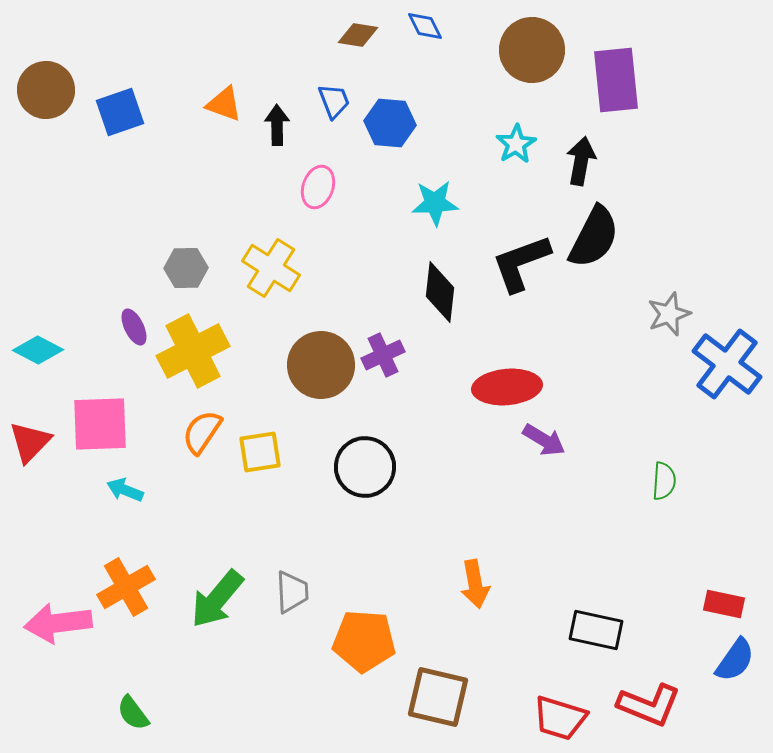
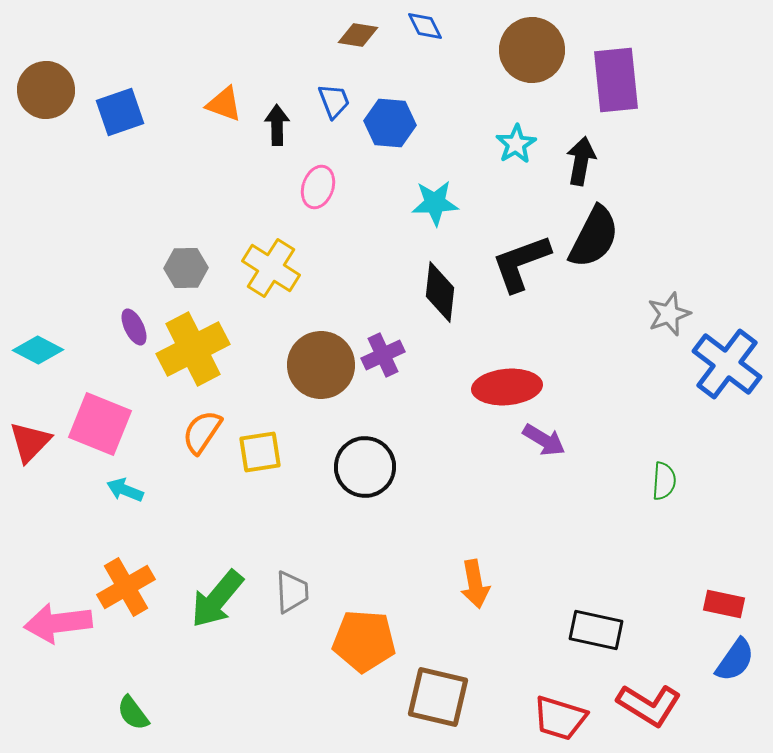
yellow cross at (193, 351): moved 2 px up
pink square at (100, 424): rotated 24 degrees clockwise
red L-shape at (649, 705): rotated 10 degrees clockwise
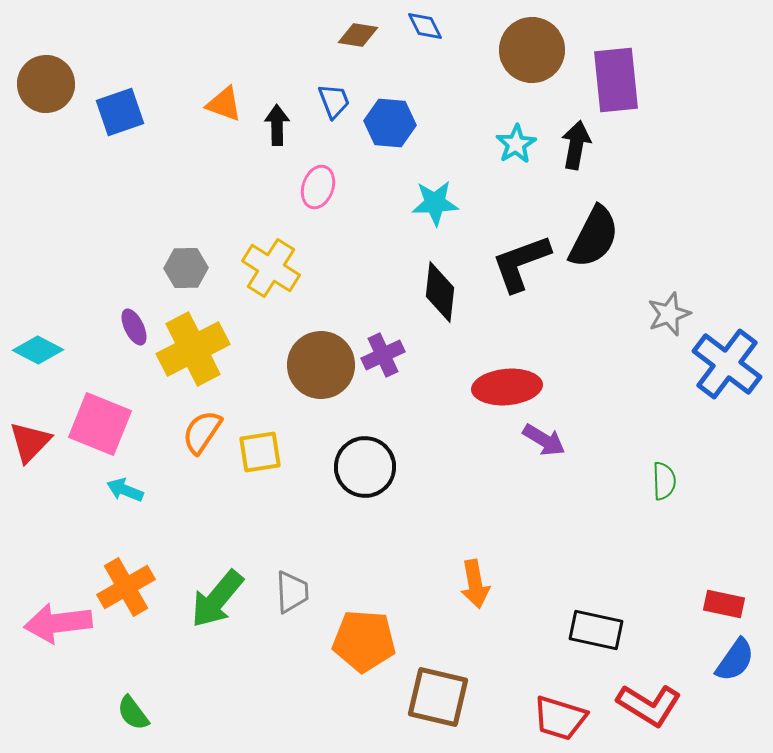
brown circle at (46, 90): moved 6 px up
black arrow at (581, 161): moved 5 px left, 16 px up
green semicircle at (664, 481): rotated 6 degrees counterclockwise
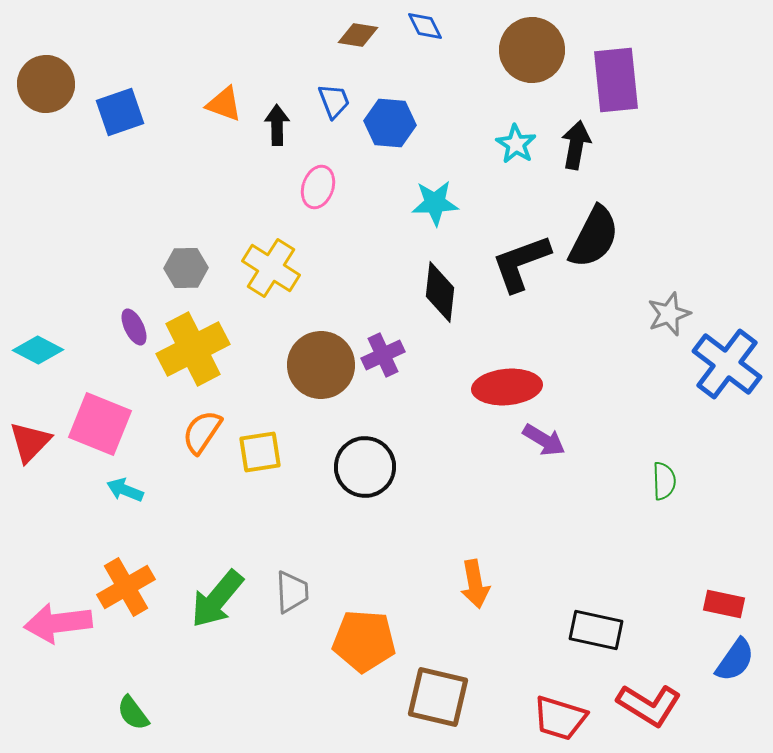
cyan star at (516, 144): rotated 9 degrees counterclockwise
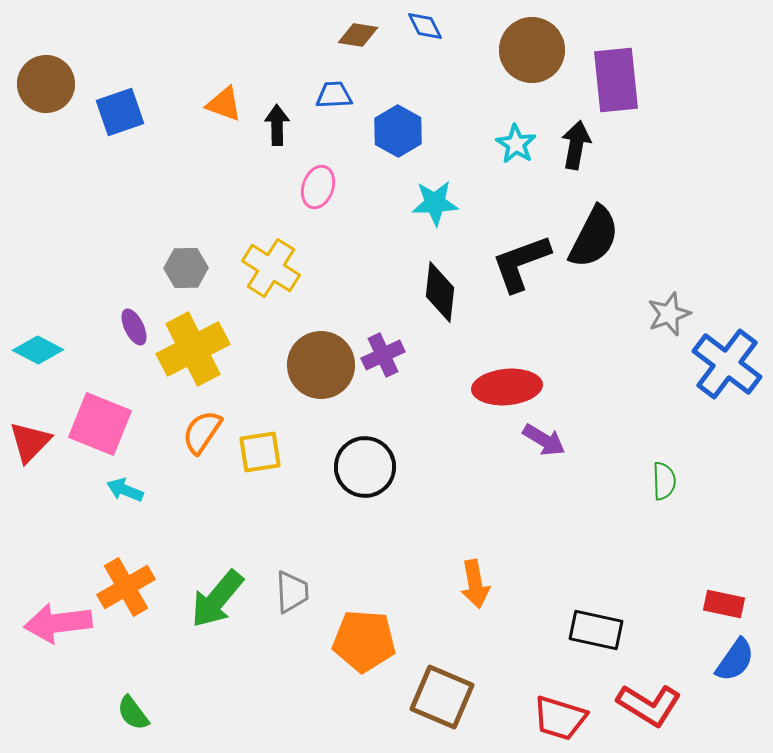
blue trapezoid at (334, 101): moved 6 px up; rotated 72 degrees counterclockwise
blue hexagon at (390, 123): moved 8 px right, 8 px down; rotated 24 degrees clockwise
brown square at (438, 697): moved 4 px right; rotated 10 degrees clockwise
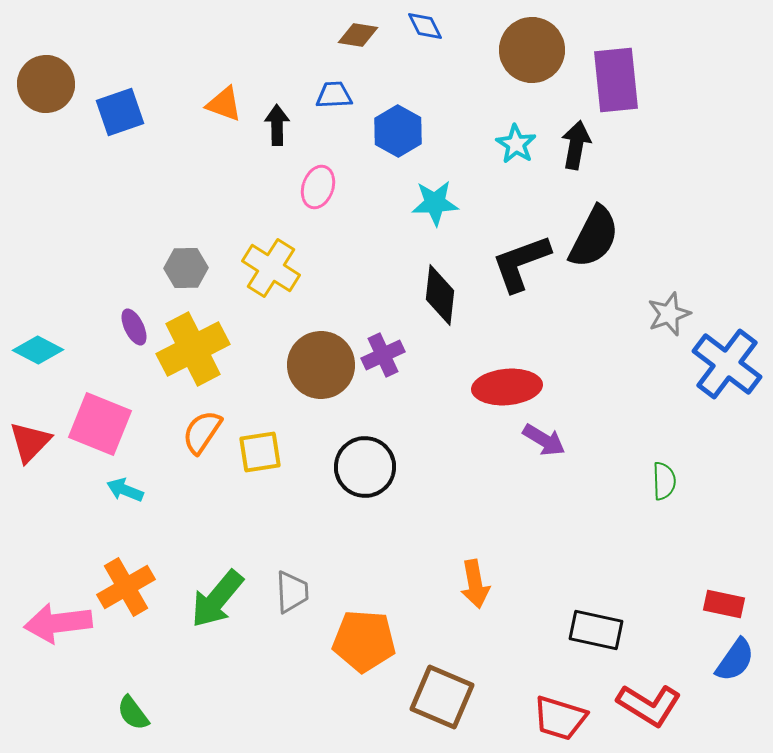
black diamond at (440, 292): moved 3 px down
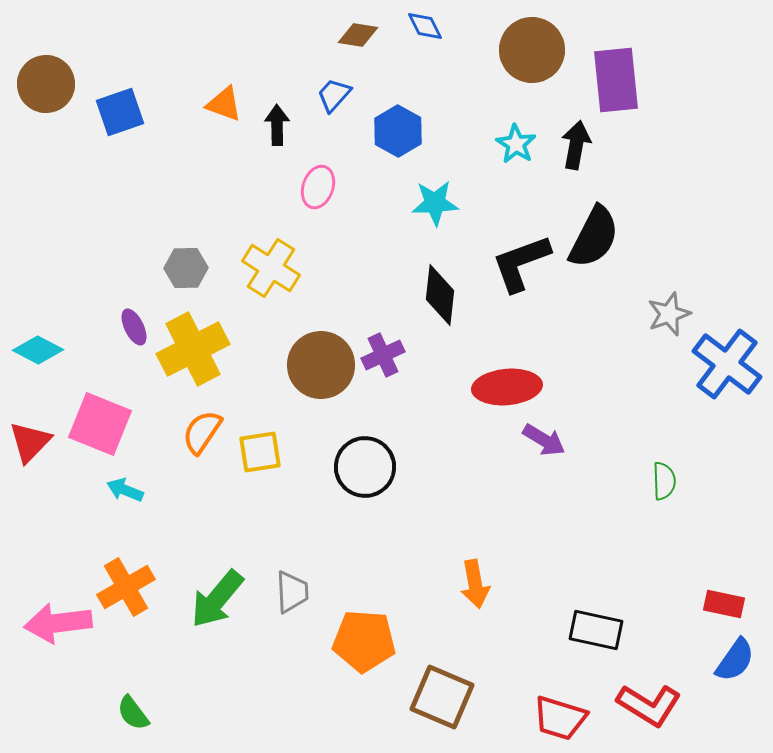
blue trapezoid at (334, 95): rotated 45 degrees counterclockwise
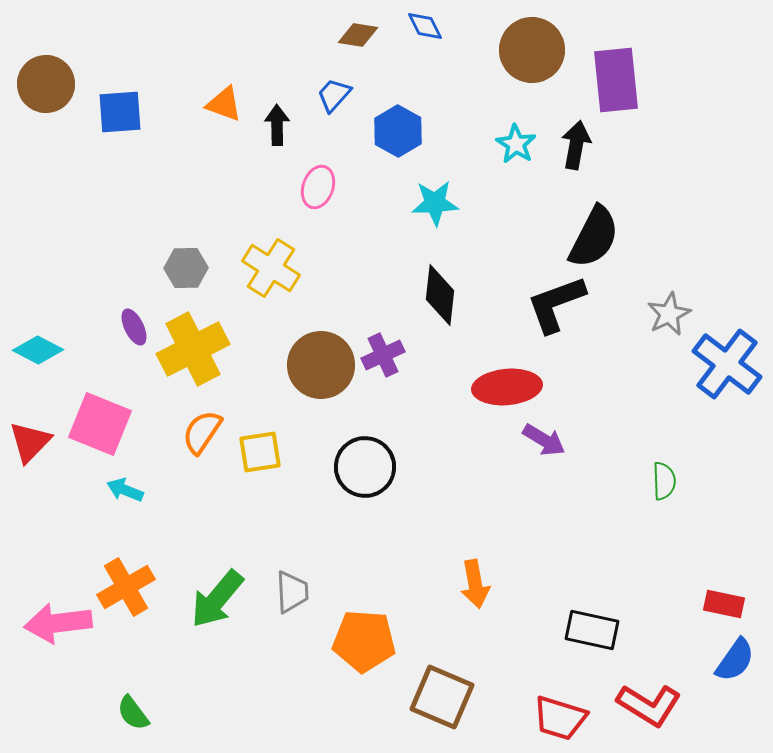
blue square at (120, 112): rotated 15 degrees clockwise
black L-shape at (521, 263): moved 35 px right, 41 px down
gray star at (669, 314): rotated 6 degrees counterclockwise
black rectangle at (596, 630): moved 4 px left
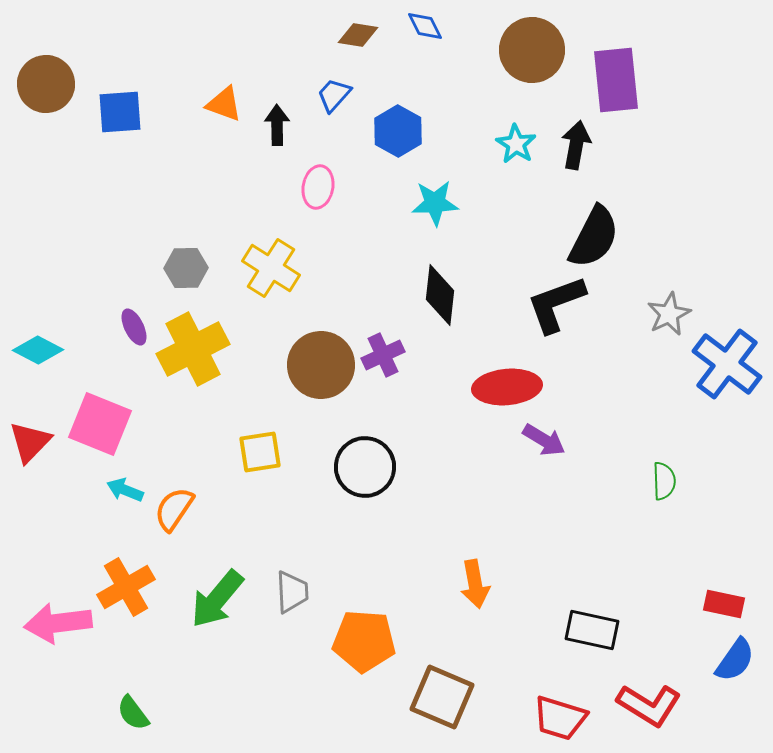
pink ellipse at (318, 187): rotated 9 degrees counterclockwise
orange semicircle at (202, 432): moved 28 px left, 77 px down
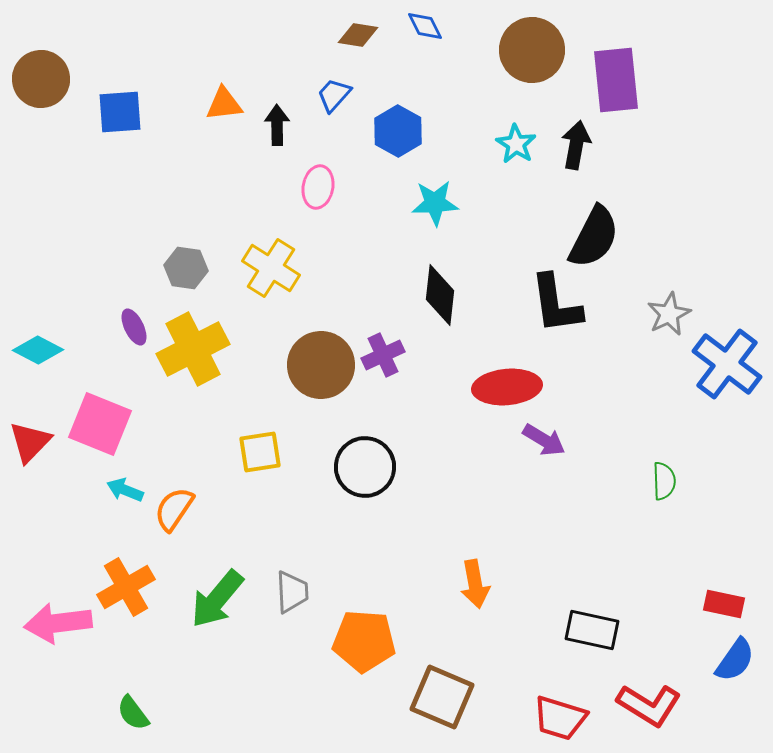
brown circle at (46, 84): moved 5 px left, 5 px up
orange triangle at (224, 104): rotated 27 degrees counterclockwise
gray hexagon at (186, 268): rotated 9 degrees clockwise
black L-shape at (556, 304): rotated 78 degrees counterclockwise
